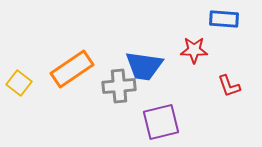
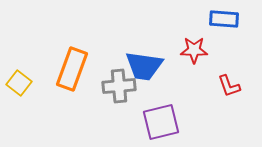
orange rectangle: rotated 36 degrees counterclockwise
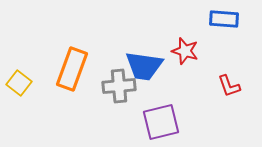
red star: moved 9 px left, 1 px down; rotated 16 degrees clockwise
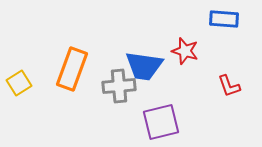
yellow square: rotated 20 degrees clockwise
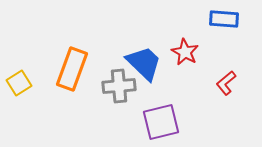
red star: moved 1 px down; rotated 12 degrees clockwise
blue trapezoid: moved 3 px up; rotated 144 degrees counterclockwise
red L-shape: moved 3 px left, 3 px up; rotated 70 degrees clockwise
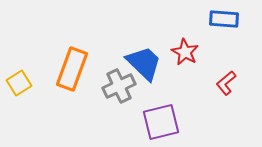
gray cross: rotated 20 degrees counterclockwise
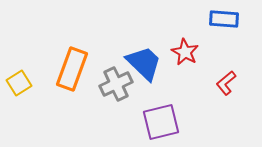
gray cross: moved 3 px left, 2 px up
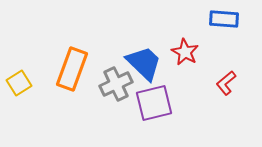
purple square: moved 7 px left, 19 px up
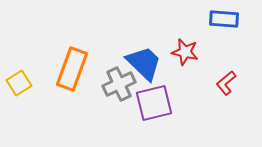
red star: rotated 16 degrees counterclockwise
gray cross: moved 3 px right
